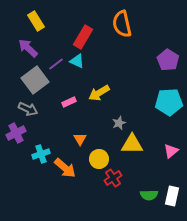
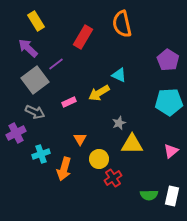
cyan triangle: moved 42 px right, 14 px down
gray arrow: moved 7 px right, 3 px down
orange arrow: moved 1 px left, 1 px down; rotated 65 degrees clockwise
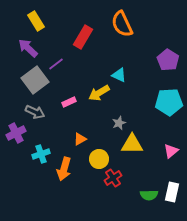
orange semicircle: rotated 12 degrees counterclockwise
orange triangle: rotated 32 degrees clockwise
white rectangle: moved 4 px up
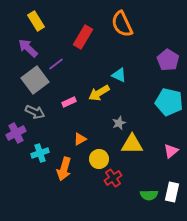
cyan pentagon: rotated 16 degrees clockwise
cyan cross: moved 1 px left, 1 px up
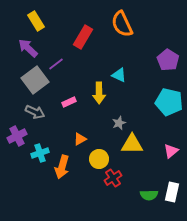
yellow arrow: rotated 60 degrees counterclockwise
purple cross: moved 1 px right, 3 px down
orange arrow: moved 2 px left, 2 px up
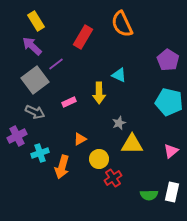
purple arrow: moved 4 px right, 2 px up
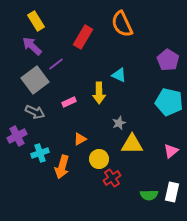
red cross: moved 1 px left
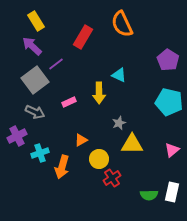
orange triangle: moved 1 px right, 1 px down
pink triangle: moved 1 px right, 1 px up
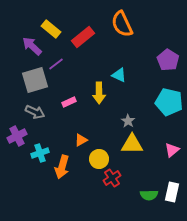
yellow rectangle: moved 15 px right, 8 px down; rotated 18 degrees counterclockwise
red rectangle: rotated 20 degrees clockwise
gray square: rotated 20 degrees clockwise
gray star: moved 9 px right, 2 px up; rotated 16 degrees counterclockwise
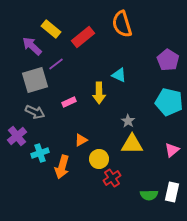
orange semicircle: rotated 8 degrees clockwise
purple cross: rotated 12 degrees counterclockwise
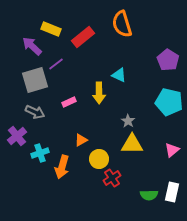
yellow rectangle: rotated 18 degrees counterclockwise
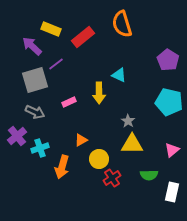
cyan cross: moved 5 px up
green semicircle: moved 20 px up
